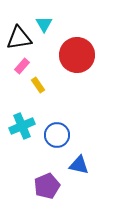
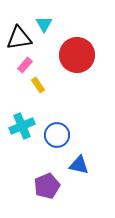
pink rectangle: moved 3 px right, 1 px up
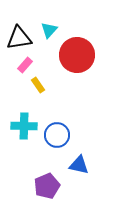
cyan triangle: moved 5 px right, 6 px down; rotated 12 degrees clockwise
cyan cross: moved 2 px right; rotated 25 degrees clockwise
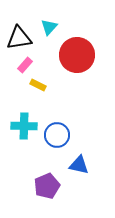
cyan triangle: moved 3 px up
yellow rectangle: rotated 28 degrees counterclockwise
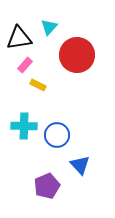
blue triangle: moved 1 px right; rotated 35 degrees clockwise
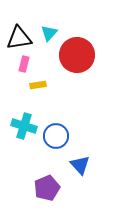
cyan triangle: moved 6 px down
pink rectangle: moved 1 px left, 1 px up; rotated 28 degrees counterclockwise
yellow rectangle: rotated 35 degrees counterclockwise
cyan cross: rotated 15 degrees clockwise
blue circle: moved 1 px left, 1 px down
purple pentagon: moved 2 px down
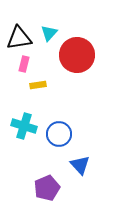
blue circle: moved 3 px right, 2 px up
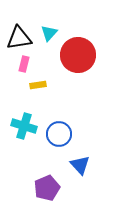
red circle: moved 1 px right
